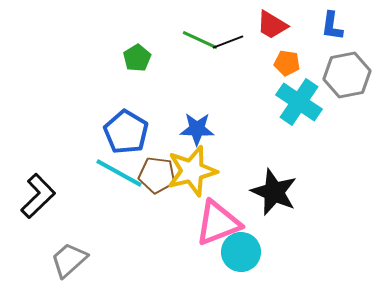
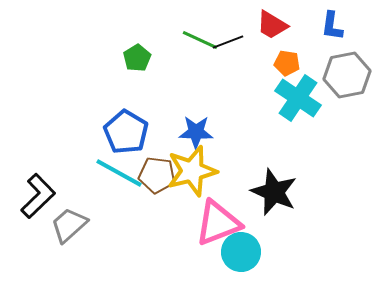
cyan cross: moved 1 px left, 4 px up
blue star: moved 1 px left, 3 px down
gray trapezoid: moved 35 px up
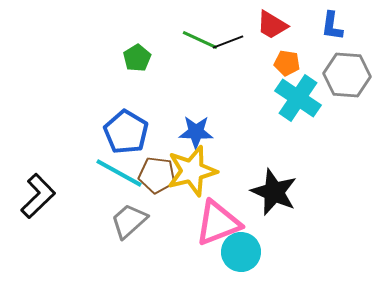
gray hexagon: rotated 15 degrees clockwise
gray trapezoid: moved 60 px right, 4 px up
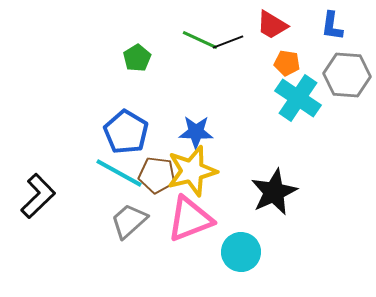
black star: rotated 24 degrees clockwise
pink triangle: moved 28 px left, 4 px up
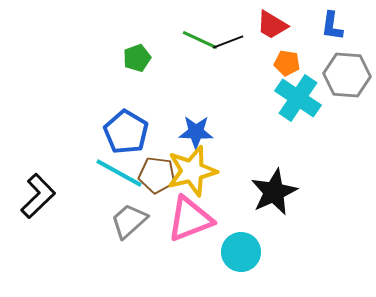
green pentagon: rotated 12 degrees clockwise
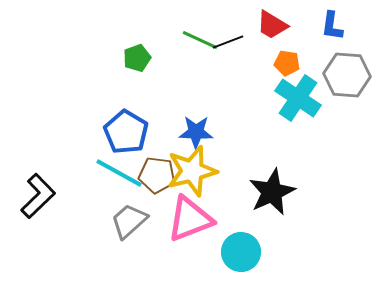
black star: moved 2 px left
